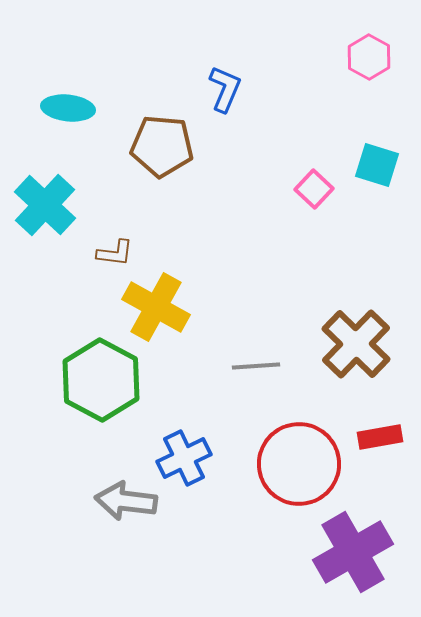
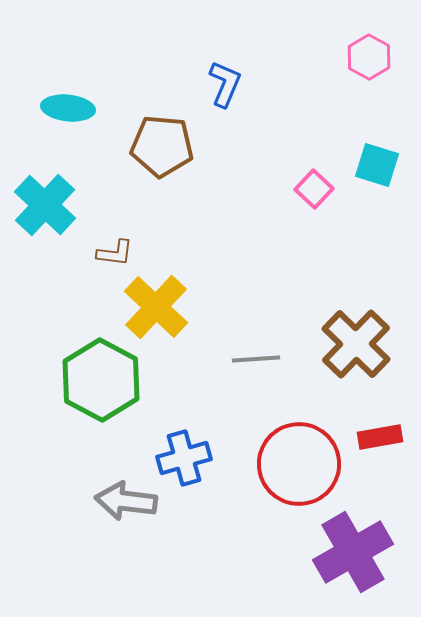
blue L-shape: moved 5 px up
yellow cross: rotated 14 degrees clockwise
gray line: moved 7 px up
blue cross: rotated 10 degrees clockwise
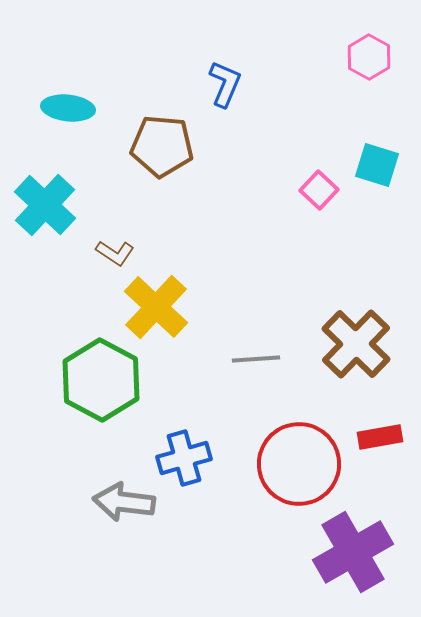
pink square: moved 5 px right, 1 px down
brown L-shape: rotated 27 degrees clockwise
gray arrow: moved 2 px left, 1 px down
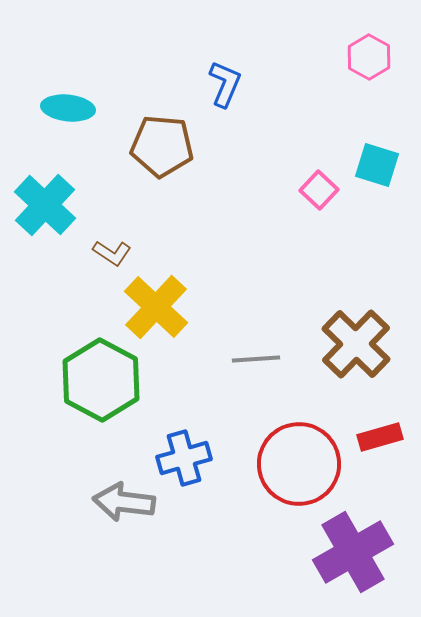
brown L-shape: moved 3 px left
red rectangle: rotated 6 degrees counterclockwise
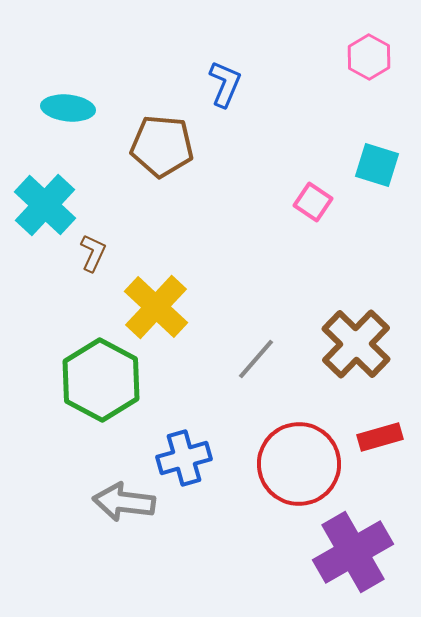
pink square: moved 6 px left, 12 px down; rotated 9 degrees counterclockwise
brown L-shape: moved 19 px left; rotated 99 degrees counterclockwise
gray line: rotated 45 degrees counterclockwise
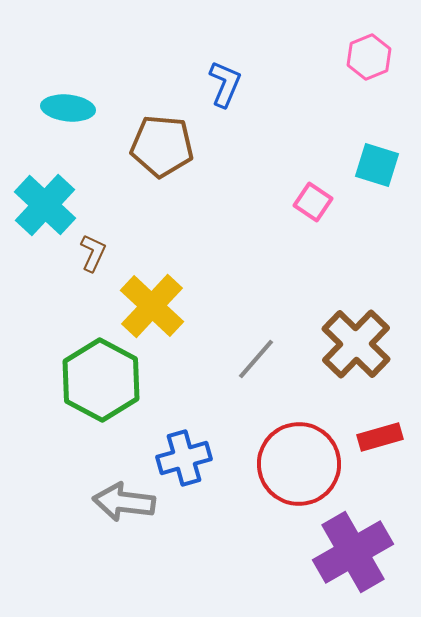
pink hexagon: rotated 9 degrees clockwise
yellow cross: moved 4 px left, 1 px up
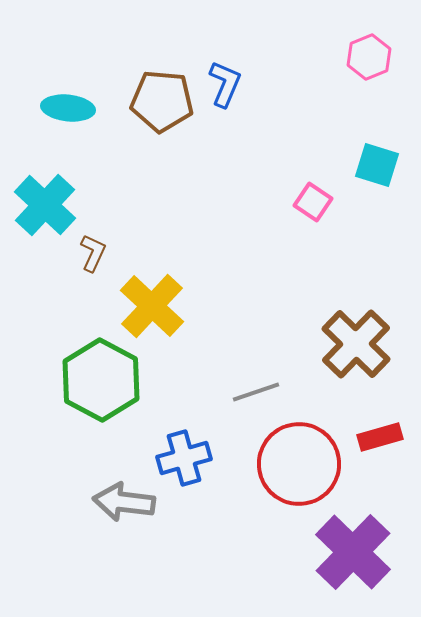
brown pentagon: moved 45 px up
gray line: moved 33 px down; rotated 30 degrees clockwise
purple cross: rotated 16 degrees counterclockwise
